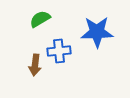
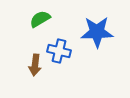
blue cross: rotated 20 degrees clockwise
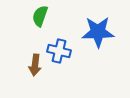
green semicircle: moved 3 px up; rotated 40 degrees counterclockwise
blue star: moved 1 px right
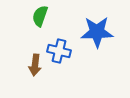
blue star: moved 1 px left
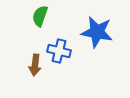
blue star: rotated 12 degrees clockwise
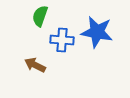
blue cross: moved 3 px right, 11 px up; rotated 10 degrees counterclockwise
brown arrow: rotated 110 degrees clockwise
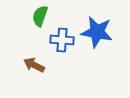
brown arrow: moved 1 px left
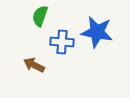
blue cross: moved 2 px down
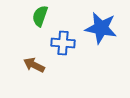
blue star: moved 4 px right, 4 px up
blue cross: moved 1 px right, 1 px down
